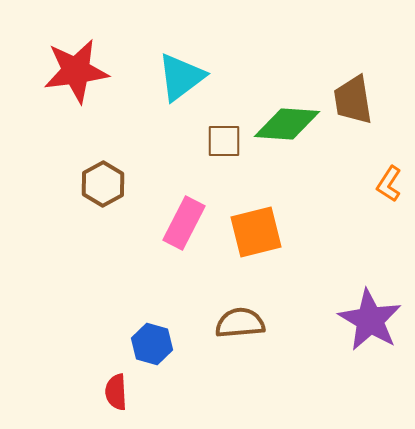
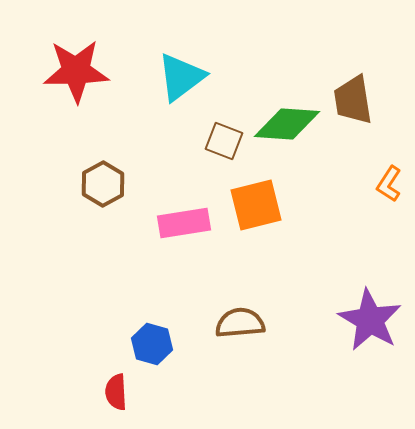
red star: rotated 6 degrees clockwise
brown square: rotated 21 degrees clockwise
pink rectangle: rotated 54 degrees clockwise
orange square: moved 27 px up
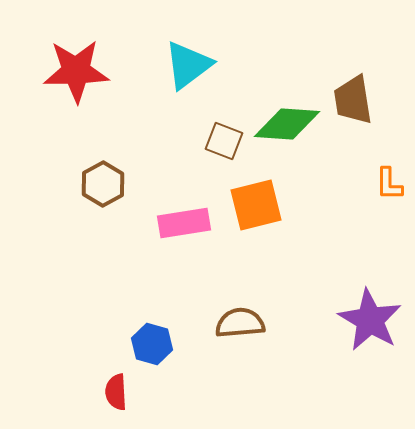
cyan triangle: moved 7 px right, 12 px up
orange L-shape: rotated 33 degrees counterclockwise
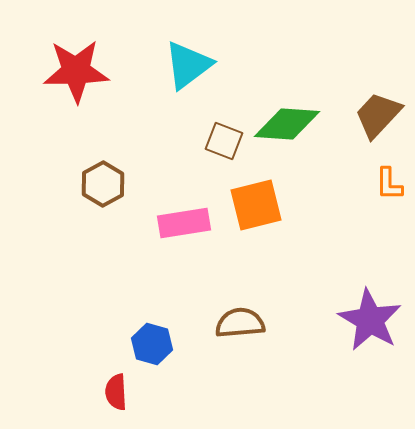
brown trapezoid: moved 25 px right, 15 px down; rotated 52 degrees clockwise
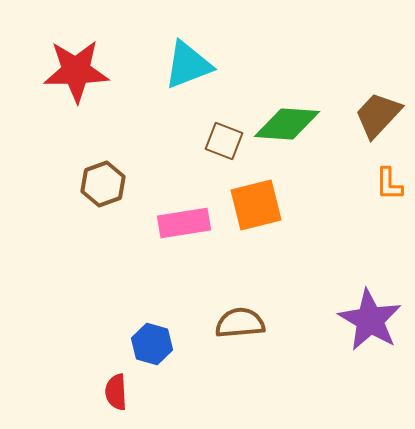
cyan triangle: rotated 16 degrees clockwise
brown hexagon: rotated 9 degrees clockwise
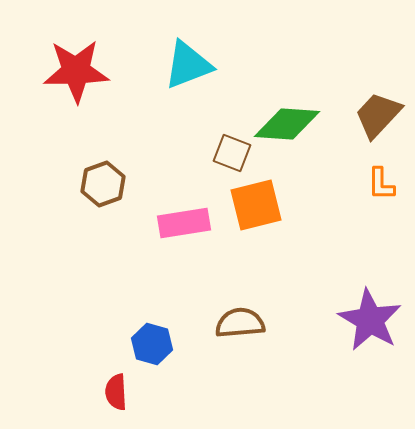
brown square: moved 8 px right, 12 px down
orange L-shape: moved 8 px left
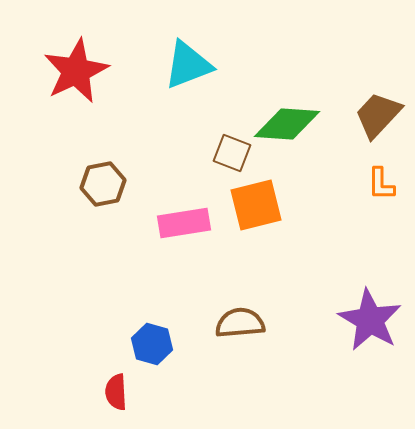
red star: rotated 24 degrees counterclockwise
brown hexagon: rotated 9 degrees clockwise
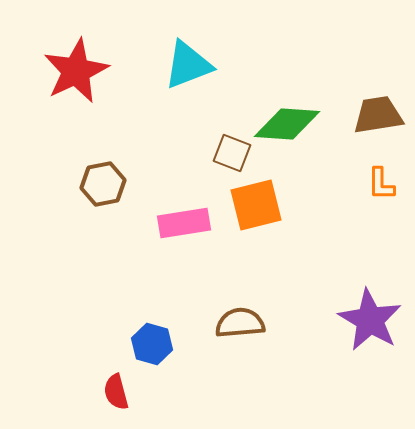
brown trapezoid: rotated 38 degrees clockwise
red semicircle: rotated 12 degrees counterclockwise
